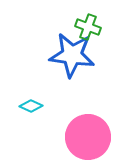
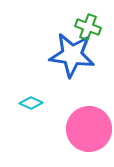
cyan diamond: moved 3 px up
pink circle: moved 1 px right, 8 px up
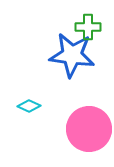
green cross: rotated 20 degrees counterclockwise
cyan diamond: moved 2 px left, 3 px down
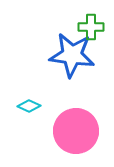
green cross: moved 3 px right
pink circle: moved 13 px left, 2 px down
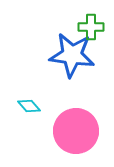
cyan diamond: rotated 25 degrees clockwise
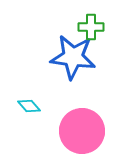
blue star: moved 1 px right, 2 px down
pink circle: moved 6 px right
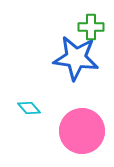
blue star: moved 3 px right, 1 px down
cyan diamond: moved 2 px down
